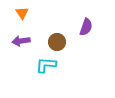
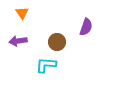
purple arrow: moved 3 px left
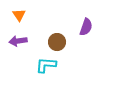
orange triangle: moved 3 px left, 2 px down
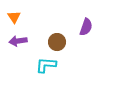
orange triangle: moved 5 px left, 2 px down
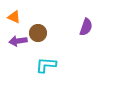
orange triangle: rotated 32 degrees counterclockwise
brown circle: moved 19 px left, 9 px up
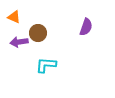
purple arrow: moved 1 px right, 1 px down
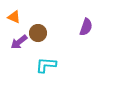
purple arrow: rotated 30 degrees counterclockwise
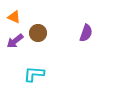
purple semicircle: moved 6 px down
purple arrow: moved 4 px left, 1 px up
cyan L-shape: moved 12 px left, 9 px down
